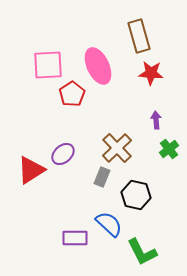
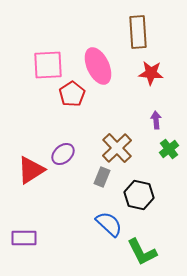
brown rectangle: moved 1 px left, 4 px up; rotated 12 degrees clockwise
black hexagon: moved 3 px right
purple rectangle: moved 51 px left
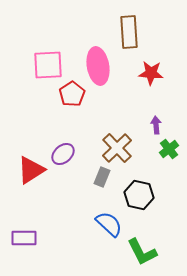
brown rectangle: moved 9 px left
pink ellipse: rotated 15 degrees clockwise
purple arrow: moved 5 px down
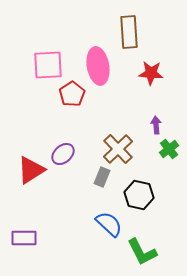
brown cross: moved 1 px right, 1 px down
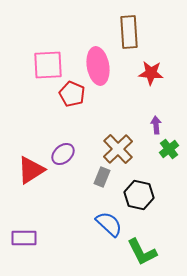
red pentagon: rotated 15 degrees counterclockwise
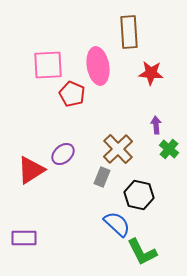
green cross: rotated 12 degrees counterclockwise
blue semicircle: moved 8 px right
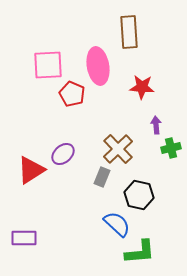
red star: moved 9 px left, 14 px down
green cross: moved 2 px right, 1 px up; rotated 36 degrees clockwise
green L-shape: moved 2 px left; rotated 68 degrees counterclockwise
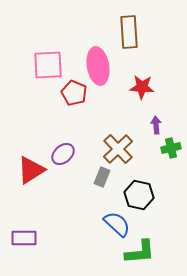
red pentagon: moved 2 px right, 1 px up
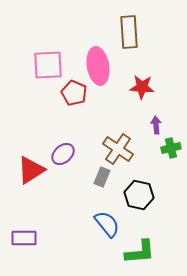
brown cross: rotated 12 degrees counterclockwise
blue semicircle: moved 10 px left; rotated 8 degrees clockwise
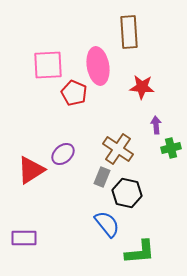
black hexagon: moved 12 px left, 2 px up
